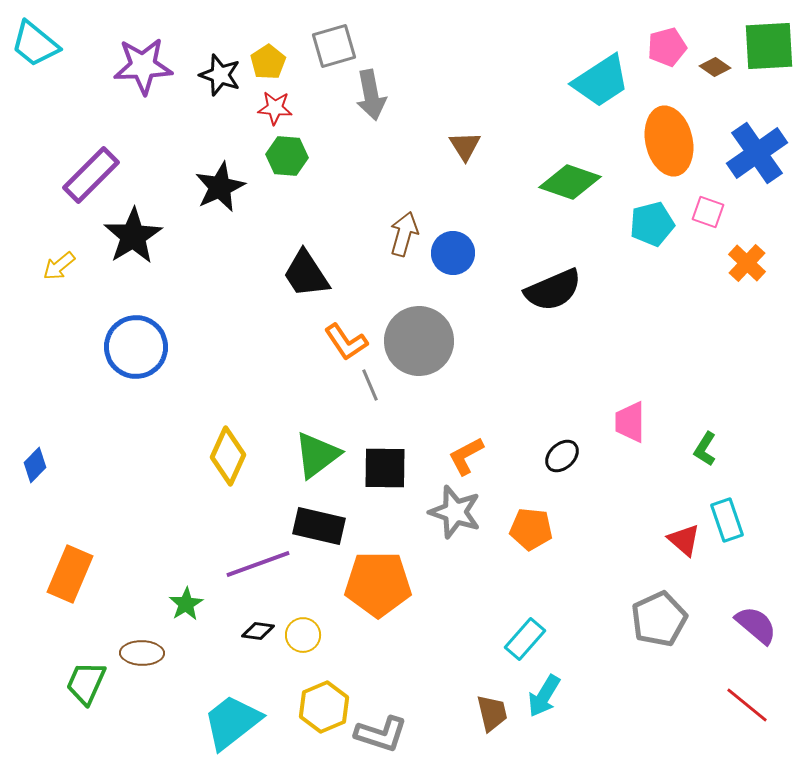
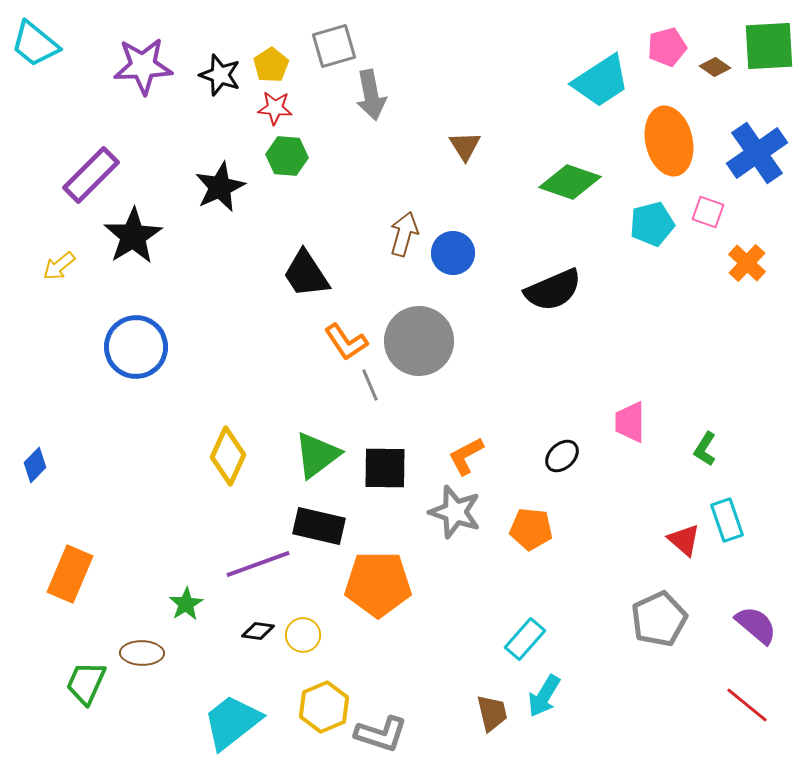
yellow pentagon at (268, 62): moved 3 px right, 3 px down
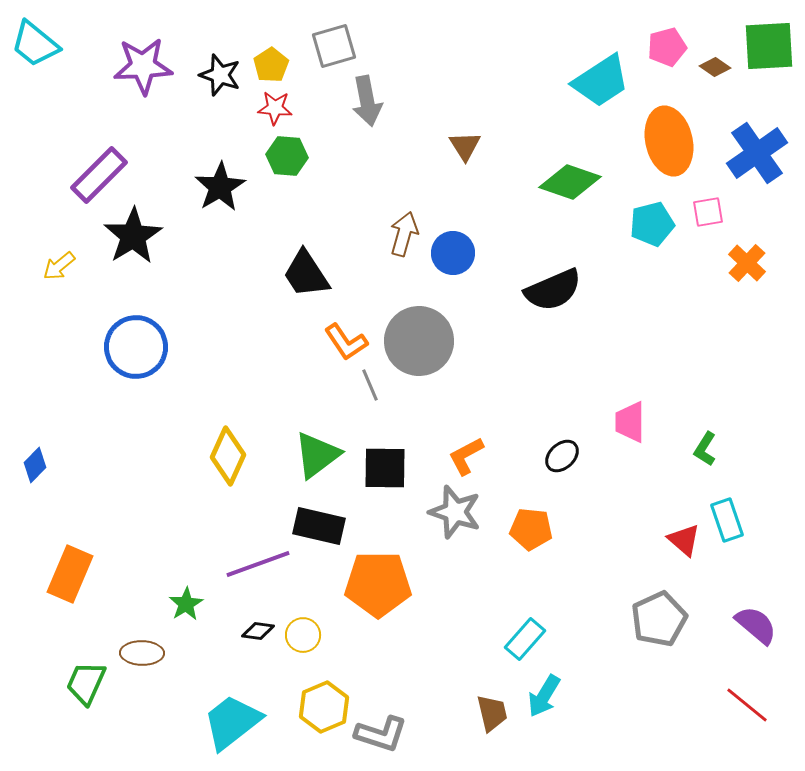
gray arrow at (371, 95): moved 4 px left, 6 px down
purple rectangle at (91, 175): moved 8 px right
black star at (220, 187): rotated 6 degrees counterclockwise
pink square at (708, 212): rotated 28 degrees counterclockwise
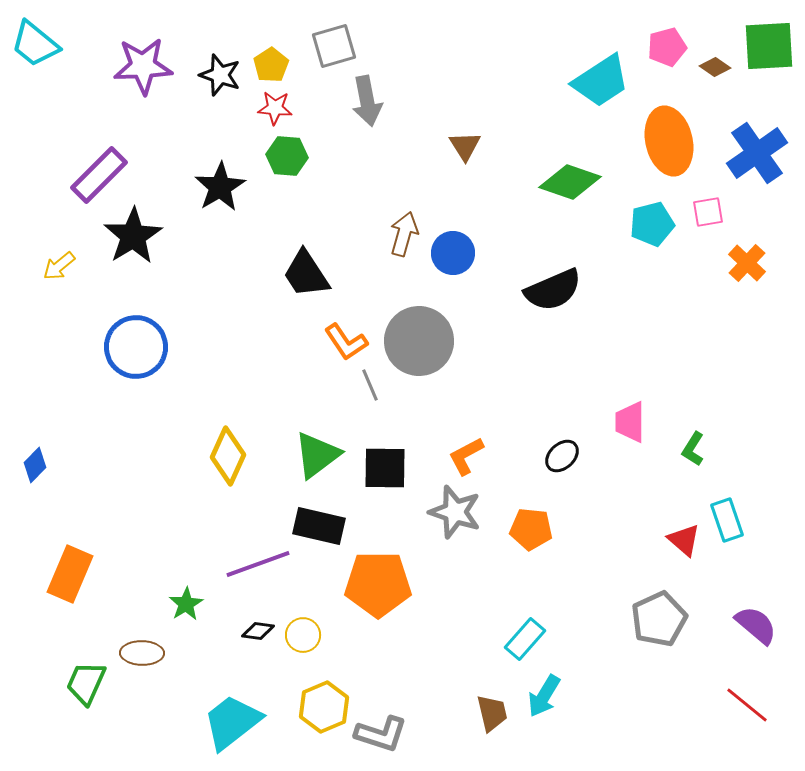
green L-shape at (705, 449): moved 12 px left
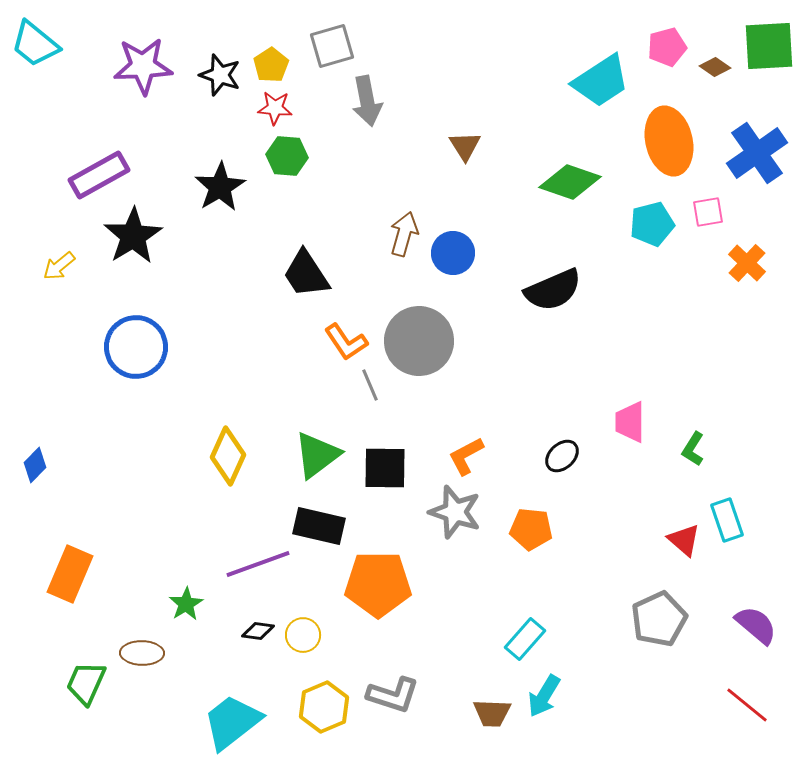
gray square at (334, 46): moved 2 px left
purple rectangle at (99, 175): rotated 16 degrees clockwise
brown trapezoid at (492, 713): rotated 105 degrees clockwise
gray L-shape at (381, 734): moved 12 px right, 39 px up
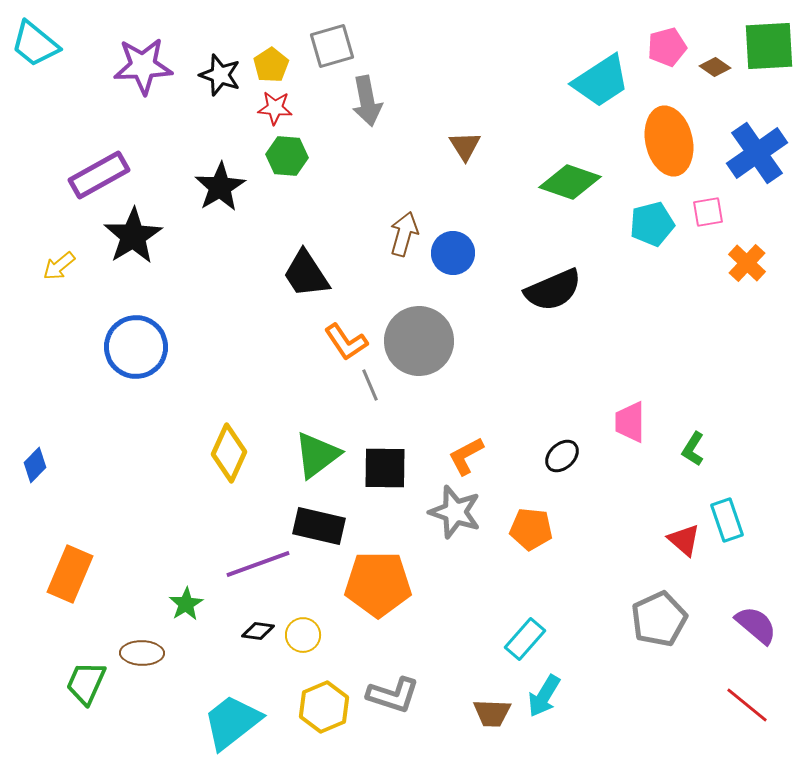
yellow diamond at (228, 456): moved 1 px right, 3 px up
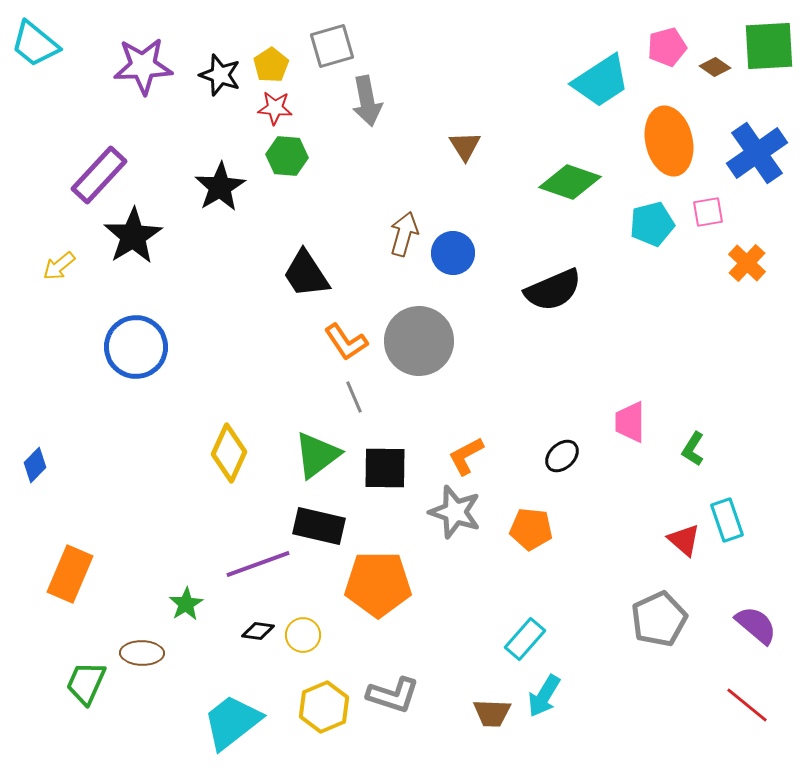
purple rectangle at (99, 175): rotated 18 degrees counterclockwise
gray line at (370, 385): moved 16 px left, 12 px down
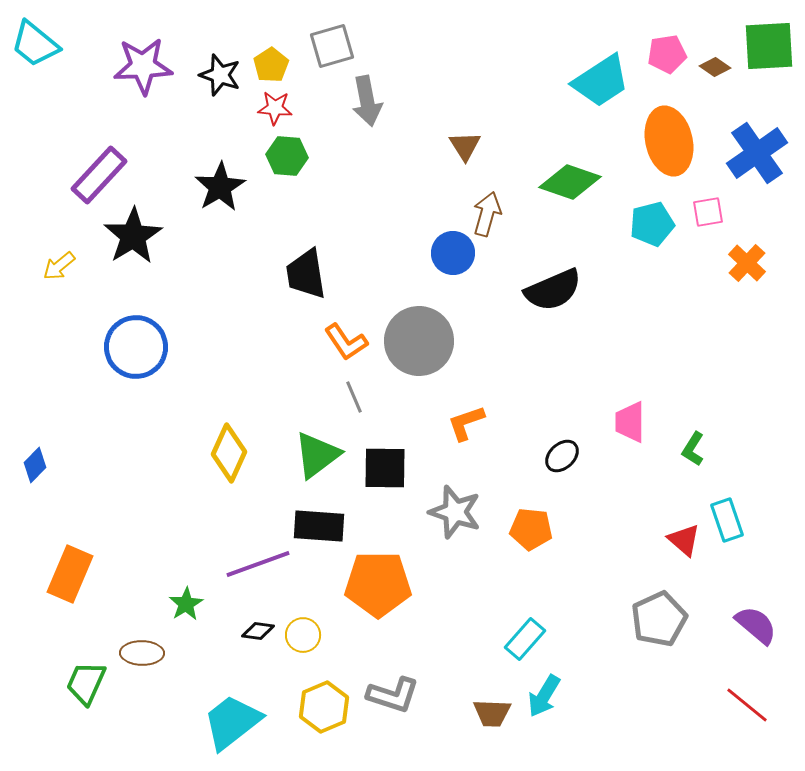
pink pentagon at (667, 47): moved 7 px down; rotated 6 degrees clockwise
brown arrow at (404, 234): moved 83 px right, 20 px up
black trapezoid at (306, 274): rotated 24 degrees clockwise
orange L-shape at (466, 456): moved 33 px up; rotated 9 degrees clockwise
black rectangle at (319, 526): rotated 9 degrees counterclockwise
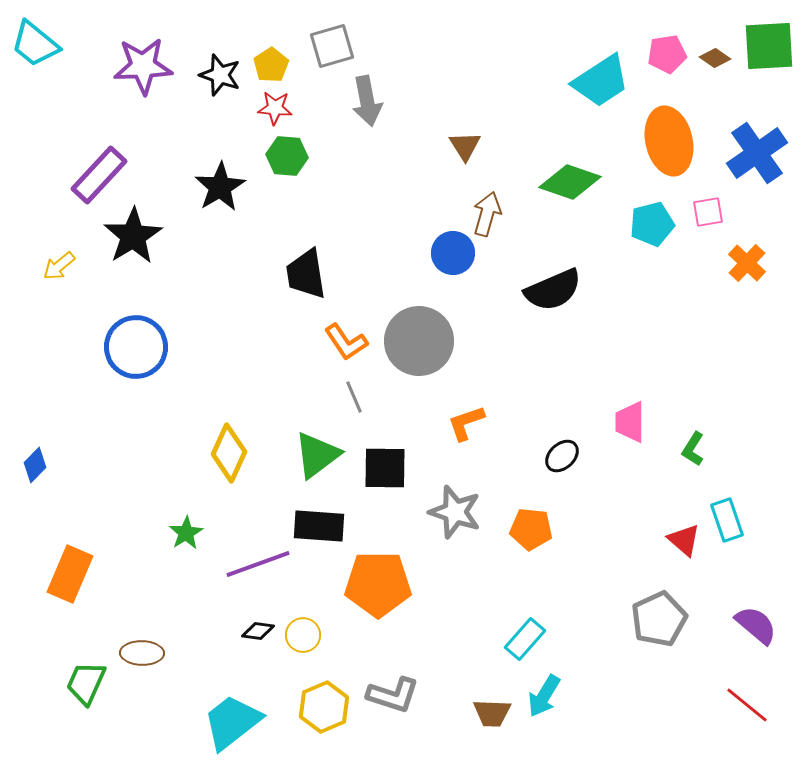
brown diamond at (715, 67): moved 9 px up
green star at (186, 604): moved 71 px up
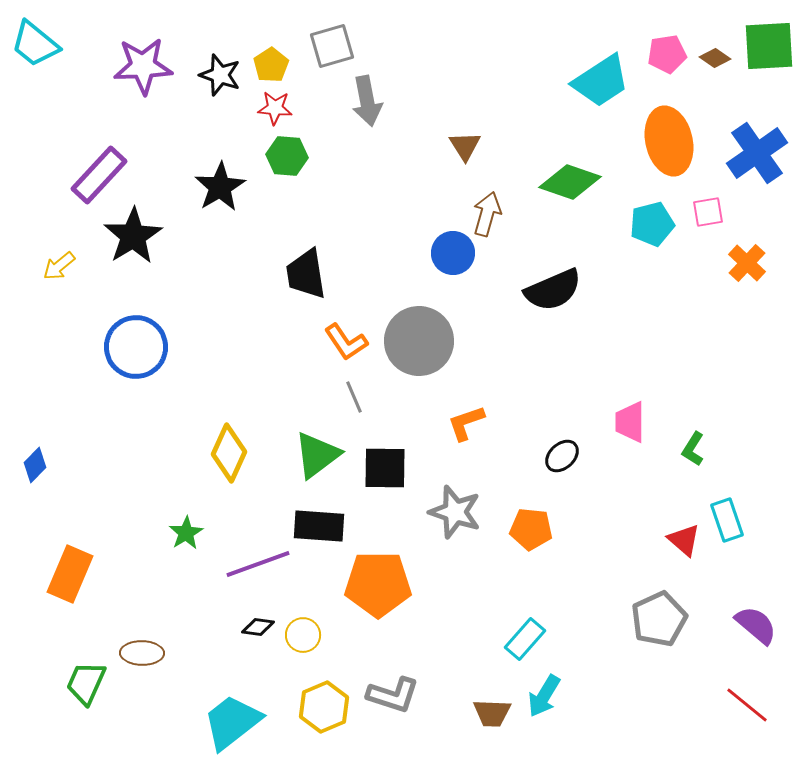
black diamond at (258, 631): moved 4 px up
